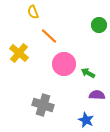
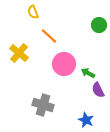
purple semicircle: moved 1 px right, 5 px up; rotated 119 degrees counterclockwise
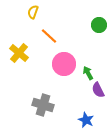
yellow semicircle: rotated 40 degrees clockwise
green arrow: rotated 32 degrees clockwise
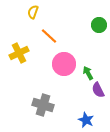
yellow cross: rotated 24 degrees clockwise
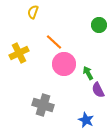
orange line: moved 5 px right, 6 px down
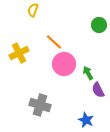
yellow semicircle: moved 2 px up
gray cross: moved 3 px left
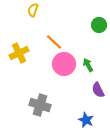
green arrow: moved 8 px up
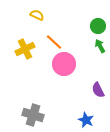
yellow semicircle: moved 4 px right, 5 px down; rotated 96 degrees clockwise
green circle: moved 1 px left, 1 px down
yellow cross: moved 6 px right, 4 px up
green arrow: moved 12 px right, 19 px up
gray cross: moved 7 px left, 10 px down
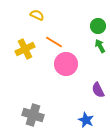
orange line: rotated 12 degrees counterclockwise
pink circle: moved 2 px right
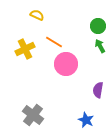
purple semicircle: rotated 35 degrees clockwise
gray cross: rotated 20 degrees clockwise
